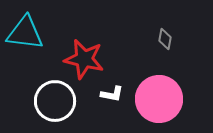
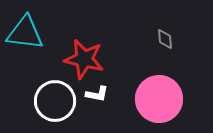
gray diamond: rotated 15 degrees counterclockwise
white L-shape: moved 15 px left
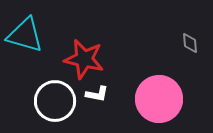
cyan triangle: moved 2 px down; rotated 9 degrees clockwise
gray diamond: moved 25 px right, 4 px down
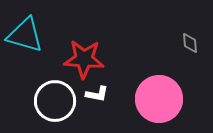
red star: rotated 9 degrees counterclockwise
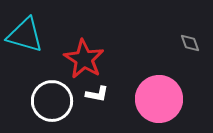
gray diamond: rotated 15 degrees counterclockwise
red star: rotated 27 degrees clockwise
white circle: moved 3 px left
